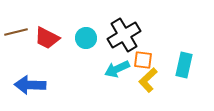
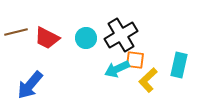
black cross: moved 3 px left
orange square: moved 8 px left
cyan rectangle: moved 5 px left
blue arrow: rotated 52 degrees counterclockwise
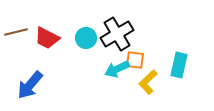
black cross: moved 4 px left, 1 px up
yellow L-shape: moved 2 px down
